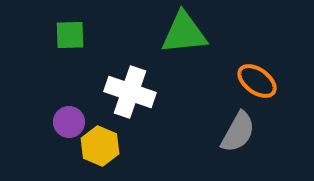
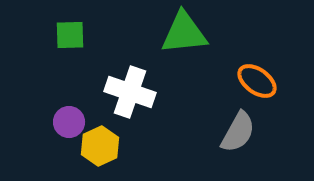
yellow hexagon: rotated 12 degrees clockwise
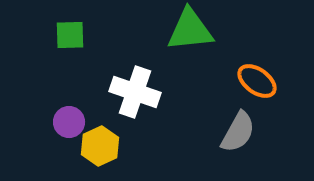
green triangle: moved 6 px right, 3 px up
white cross: moved 5 px right
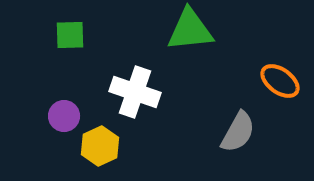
orange ellipse: moved 23 px right
purple circle: moved 5 px left, 6 px up
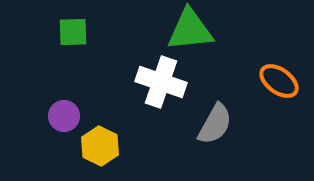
green square: moved 3 px right, 3 px up
orange ellipse: moved 1 px left
white cross: moved 26 px right, 10 px up
gray semicircle: moved 23 px left, 8 px up
yellow hexagon: rotated 9 degrees counterclockwise
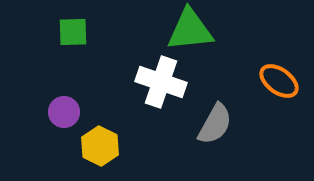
purple circle: moved 4 px up
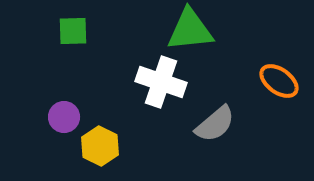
green square: moved 1 px up
purple circle: moved 5 px down
gray semicircle: rotated 21 degrees clockwise
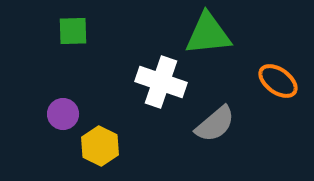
green triangle: moved 18 px right, 4 px down
orange ellipse: moved 1 px left
purple circle: moved 1 px left, 3 px up
